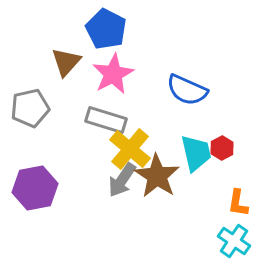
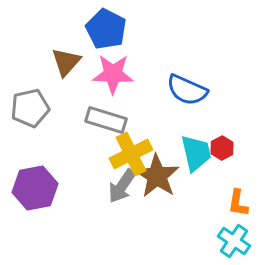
pink star: rotated 30 degrees clockwise
yellow cross: moved 1 px right, 5 px down; rotated 24 degrees clockwise
gray arrow: moved 6 px down
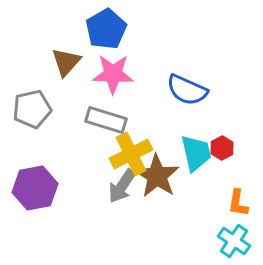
blue pentagon: rotated 15 degrees clockwise
gray pentagon: moved 2 px right, 1 px down
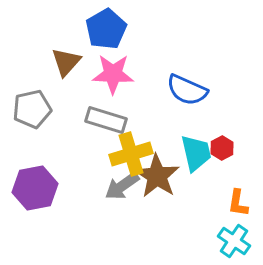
yellow cross: rotated 9 degrees clockwise
gray arrow: rotated 21 degrees clockwise
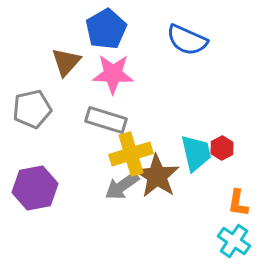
blue semicircle: moved 50 px up
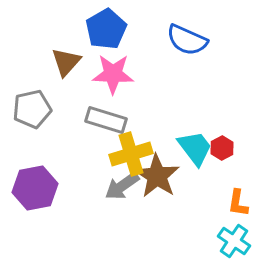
cyan trapezoid: moved 1 px left, 5 px up; rotated 24 degrees counterclockwise
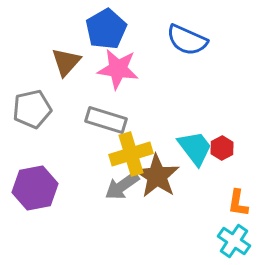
pink star: moved 5 px right, 5 px up; rotated 6 degrees clockwise
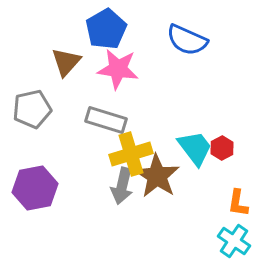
gray arrow: rotated 42 degrees counterclockwise
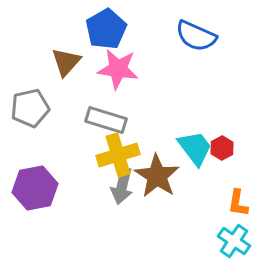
blue semicircle: moved 9 px right, 4 px up
gray pentagon: moved 2 px left, 1 px up
yellow cross: moved 13 px left, 1 px down
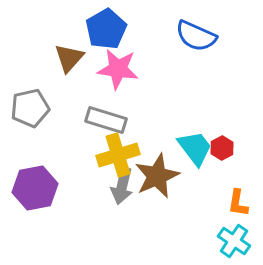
brown triangle: moved 3 px right, 4 px up
brown star: rotated 15 degrees clockwise
